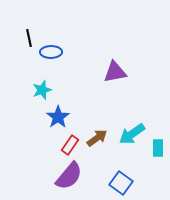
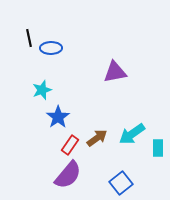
blue ellipse: moved 4 px up
purple semicircle: moved 1 px left, 1 px up
blue square: rotated 15 degrees clockwise
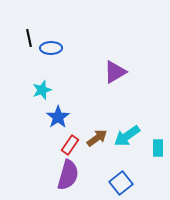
purple triangle: rotated 20 degrees counterclockwise
cyan arrow: moved 5 px left, 2 px down
purple semicircle: rotated 24 degrees counterclockwise
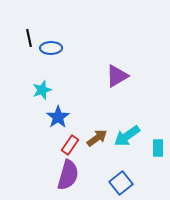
purple triangle: moved 2 px right, 4 px down
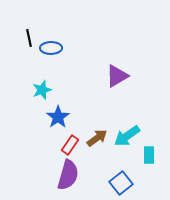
cyan rectangle: moved 9 px left, 7 px down
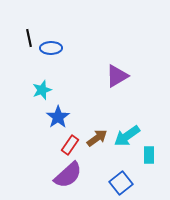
purple semicircle: rotated 32 degrees clockwise
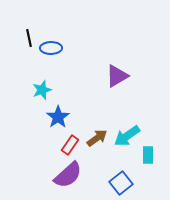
cyan rectangle: moved 1 px left
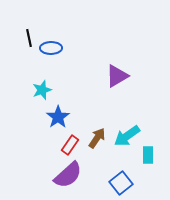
brown arrow: rotated 20 degrees counterclockwise
